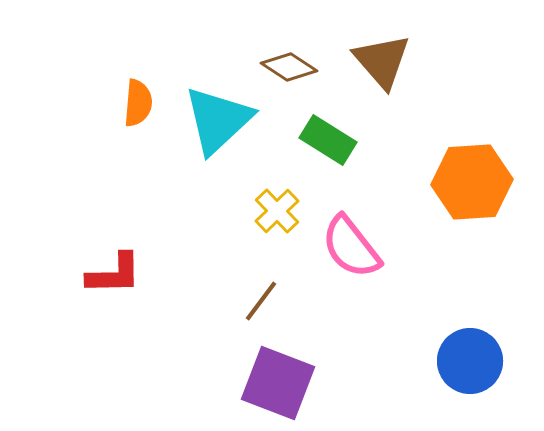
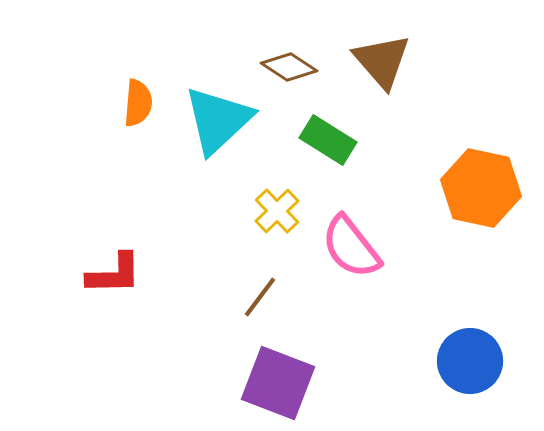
orange hexagon: moved 9 px right, 6 px down; rotated 16 degrees clockwise
brown line: moved 1 px left, 4 px up
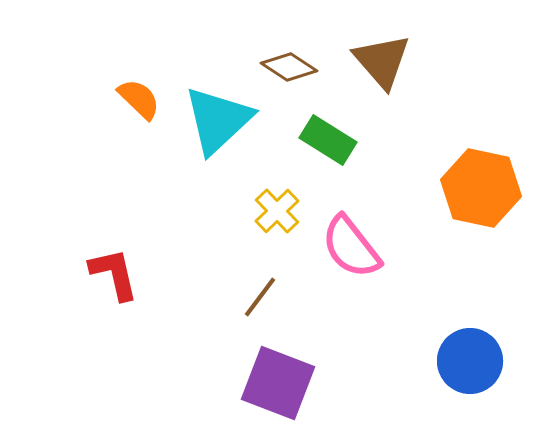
orange semicircle: moved 1 px right, 4 px up; rotated 51 degrees counterclockwise
red L-shape: rotated 102 degrees counterclockwise
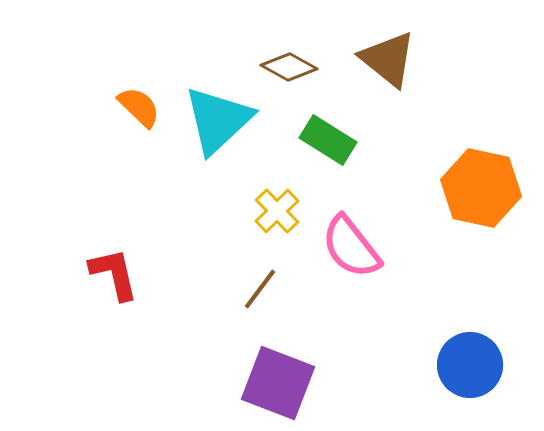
brown triangle: moved 6 px right, 2 px up; rotated 10 degrees counterclockwise
brown diamond: rotated 4 degrees counterclockwise
orange semicircle: moved 8 px down
brown line: moved 8 px up
blue circle: moved 4 px down
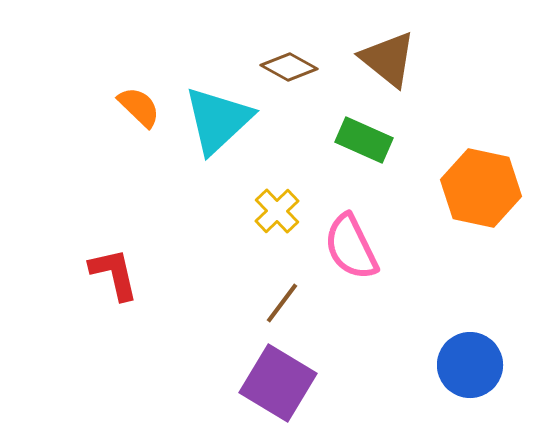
green rectangle: moved 36 px right; rotated 8 degrees counterclockwise
pink semicircle: rotated 12 degrees clockwise
brown line: moved 22 px right, 14 px down
purple square: rotated 10 degrees clockwise
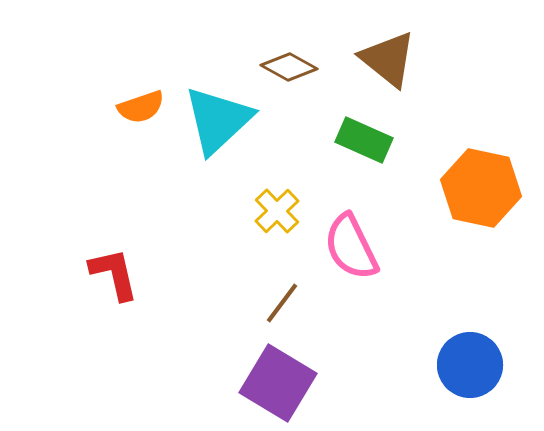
orange semicircle: moved 2 px right; rotated 117 degrees clockwise
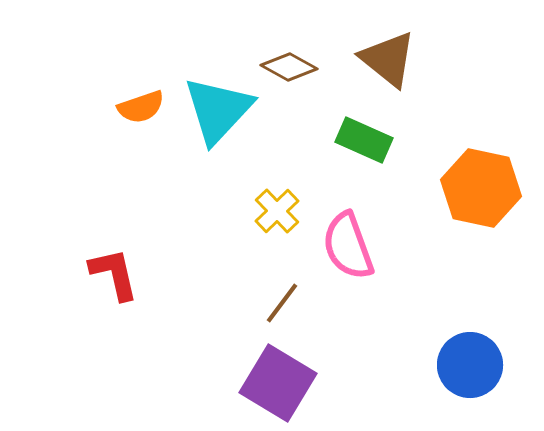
cyan triangle: moved 10 px up; rotated 4 degrees counterclockwise
pink semicircle: moved 3 px left, 1 px up; rotated 6 degrees clockwise
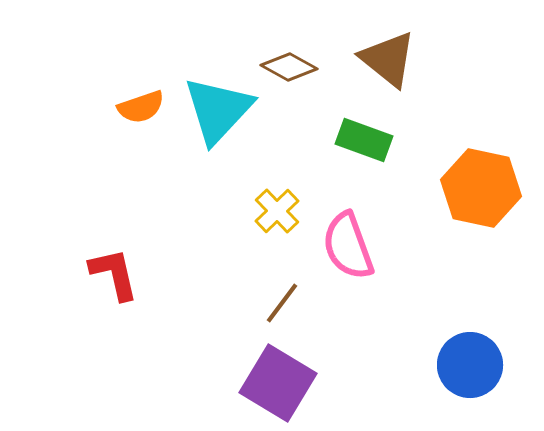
green rectangle: rotated 4 degrees counterclockwise
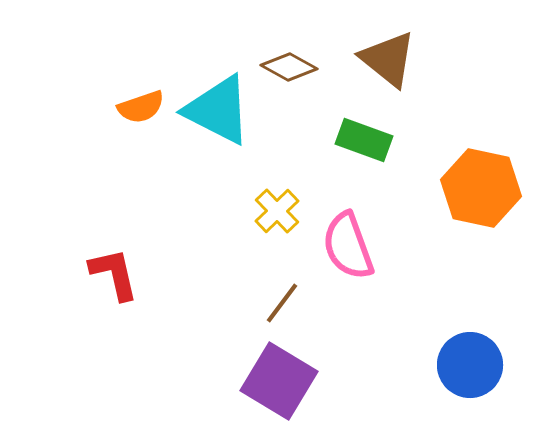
cyan triangle: rotated 46 degrees counterclockwise
purple square: moved 1 px right, 2 px up
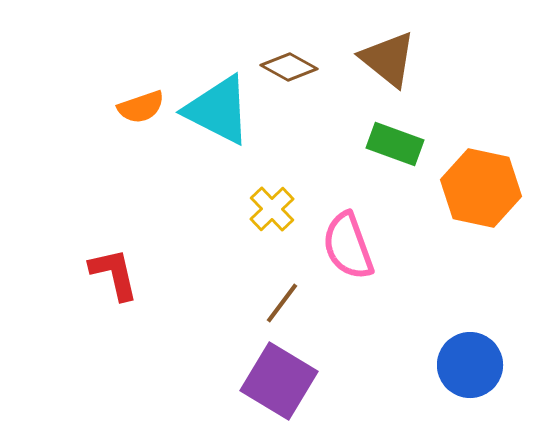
green rectangle: moved 31 px right, 4 px down
yellow cross: moved 5 px left, 2 px up
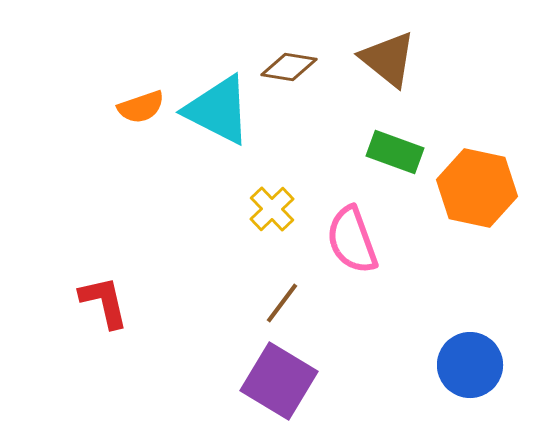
brown diamond: rotated 20 degrees counterclockwise
green rectangle: moved 8 px down
orange hexagon: moved 4 px left
pink semicircle: moved 4 px right, 6 px up
red L-shape: moved 10 px left, 28 px down
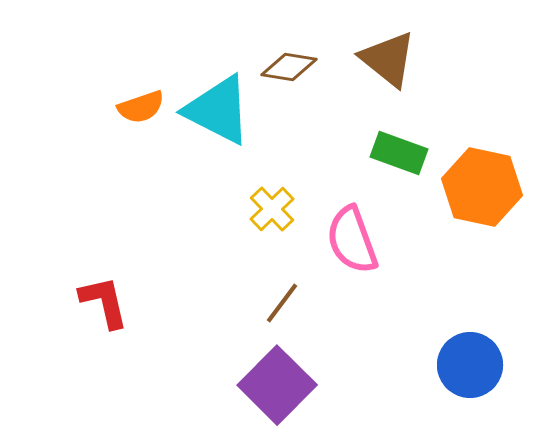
green rectangle: moved 4 px right, 1 px down
orange hexagon: moved 5 px right, 1 px up
purple square: moved 2 px left, 4 px down; rotated 14 degrees clockwise
